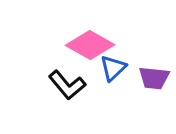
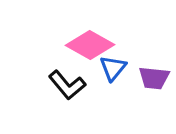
blue triangle: rotated 8 degrees counterclockwise
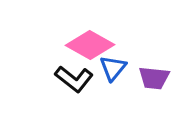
black L-shape: moved 7 px right, 6 px up; rotated 12 degrees counterclockwise
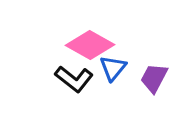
purple trapezoid: rotated 112 degrees clockwise
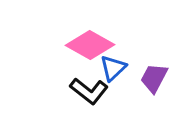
blue triangle: rotated 8 degrees clockwise
black L-shape: moved 15 px right, 12 px down
